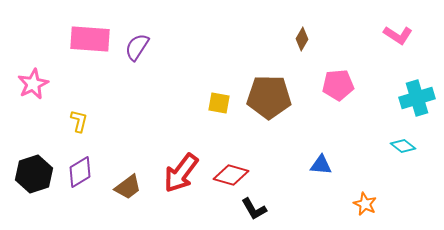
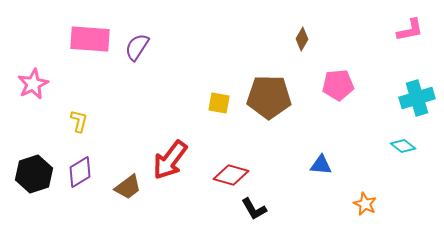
pink L-shape: moved 12 px right, 5 px up; rotated 44 degrees counterclockwise
red arrow: moved 11 px left, 13 px up
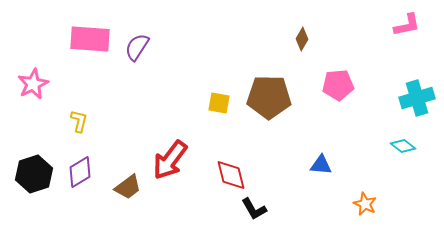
pink L-shape: moved 3 px left, 5 px up
red diamond: rotated 60 degrees clockwise
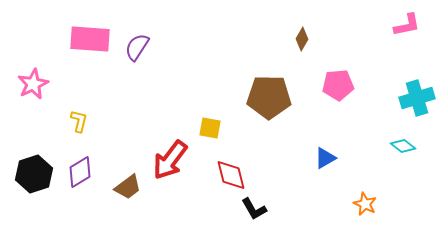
yellow square: moved 9 px left, 25 px down
blue triangle: moved 4 px right, 7 px up; rotated 35 degrees counterclockwise
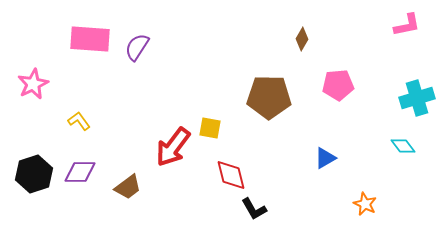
yellow L-shape: rotated 50 degrees counterclockwise
cyan diamond: rotated 15 degrees clockwise
red arrow: moved 3 px right, 13 px up
purple diamond: rotated 32 degrees clockwise
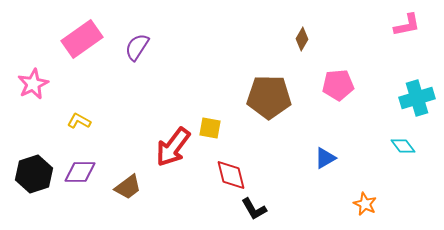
pink rectangle: moved 8 px left; rotated 39 degrees counterclockwise
yellow L-shape: rotated 25 degrees counterclockwise
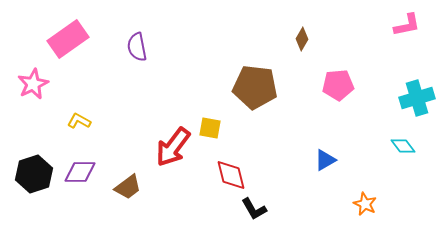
pink rectangle: moved 14 px left
purple semicircle: rotated 44 degrees counterclockwise
brown pentagon: moved 14 px left, 10 px up; rotated 6 degrees clockwise
blue triangle: moved 2 px down
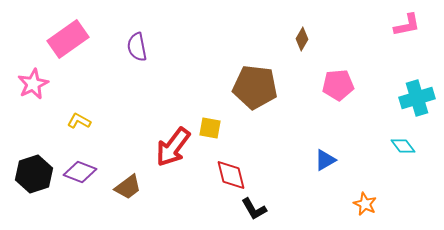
purple diamond: rotated 20 degrees clockwise
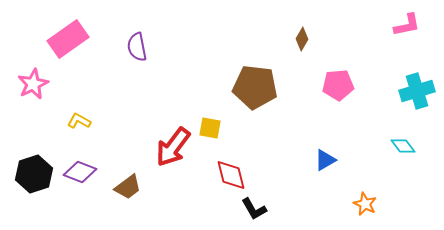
cyan cross: moved 7 px up
